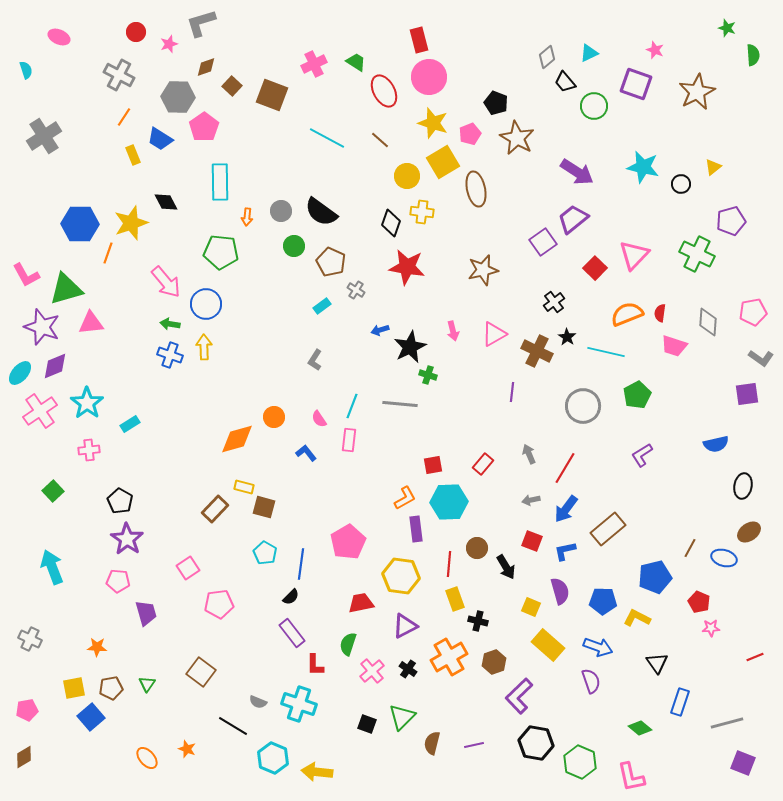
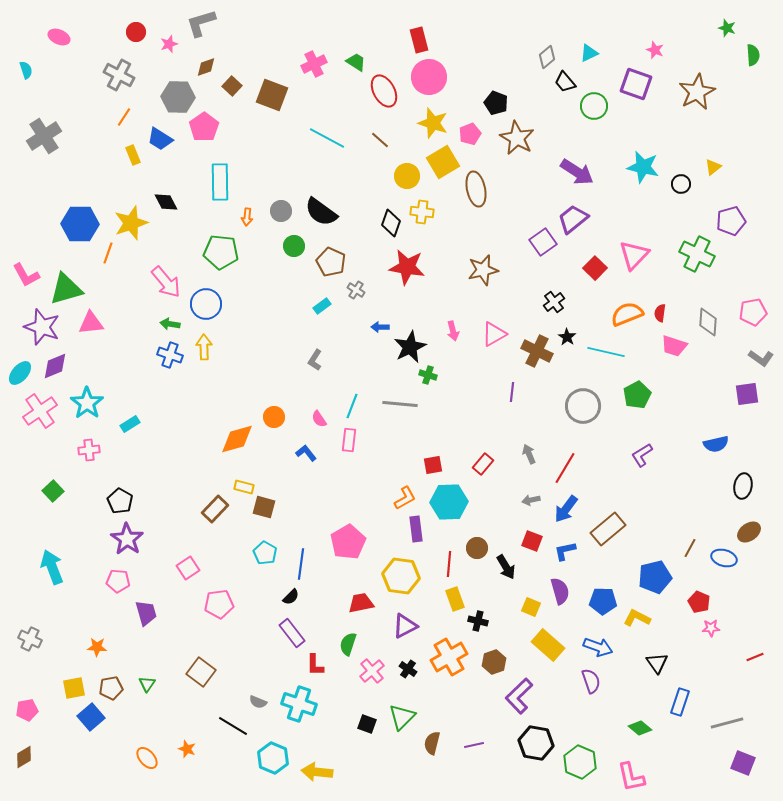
blue arrow at (380, 330): moved 3 px up; rotated 18 degrees clockwise
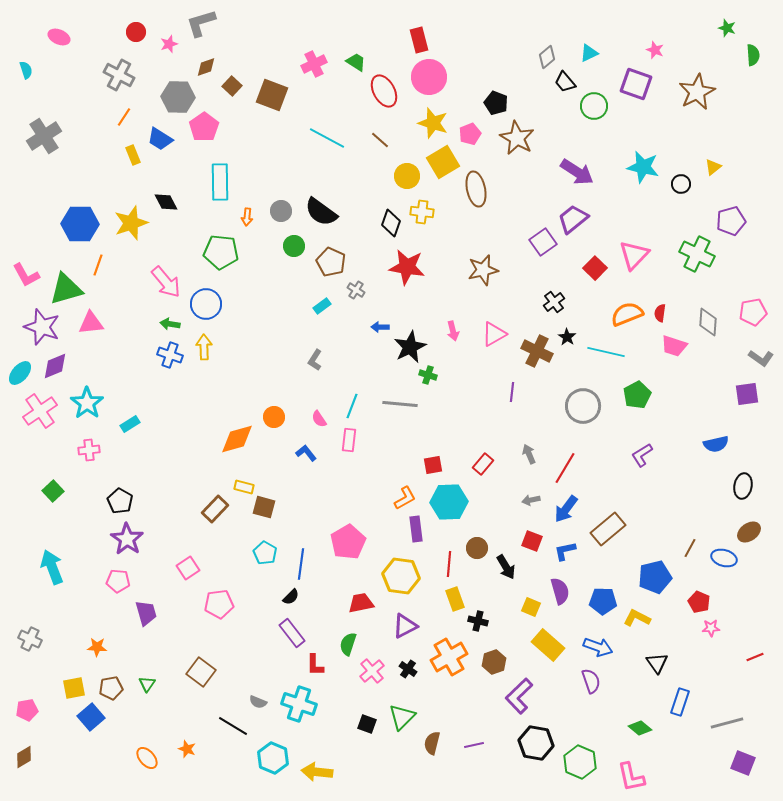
orange line at (108, 253): moved 10 px left, 12 px down
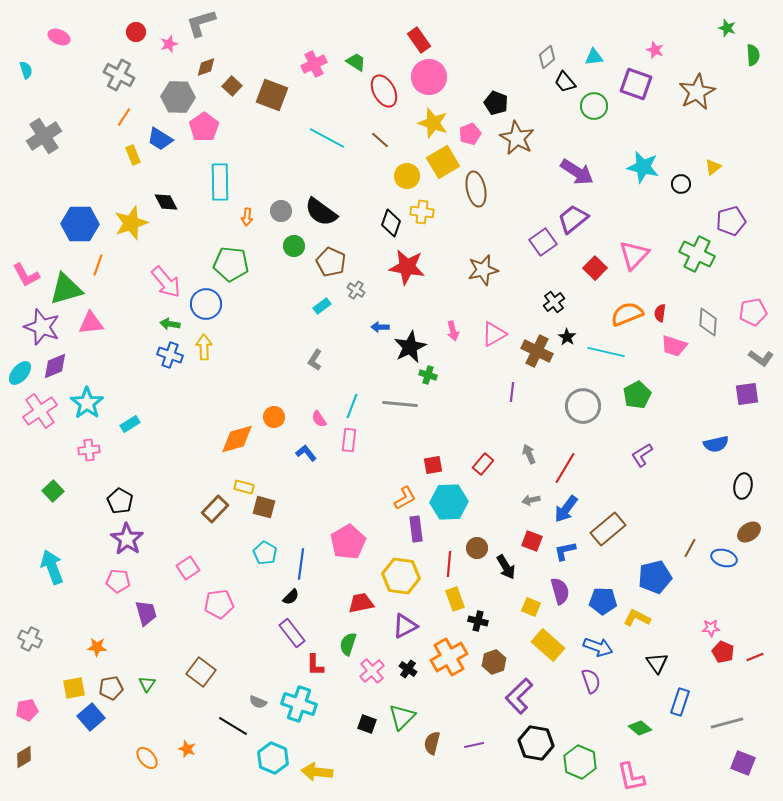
red rectangle at (419, 40): rotated 20 degrees counterclockwise
cyan triangle at (589, 53): moved 5 px right, 4 px down; rotated 18 degrees clockwise
green pentagon at (221, 252): moved 10 px right, 12 px down
red pentagon at (699, 602): moved 24 px right, 50 px down
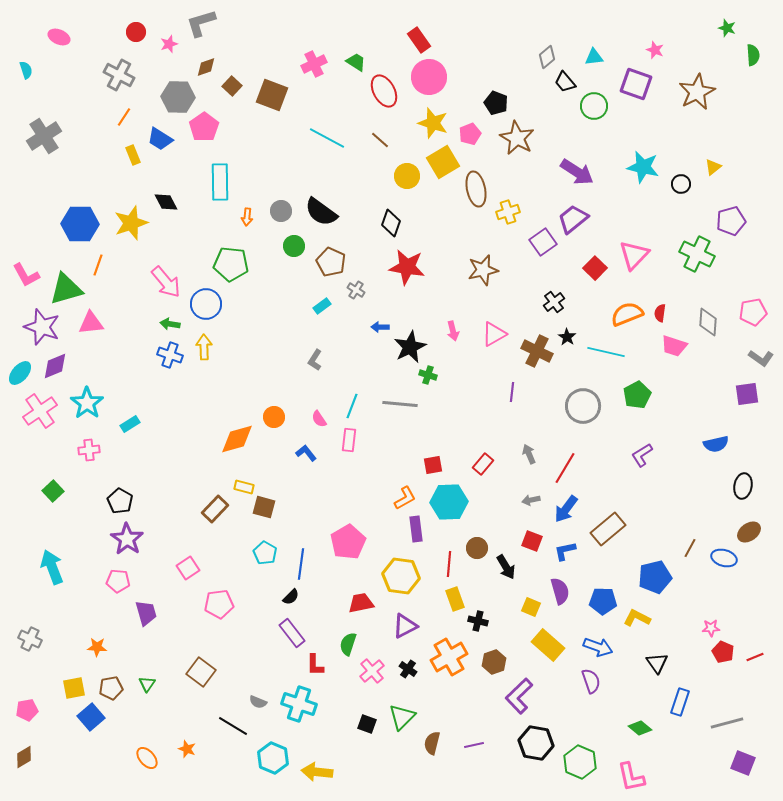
yellow cross at (422, 212): moved 86 px right; rotated 25 degrees counterclockwise
